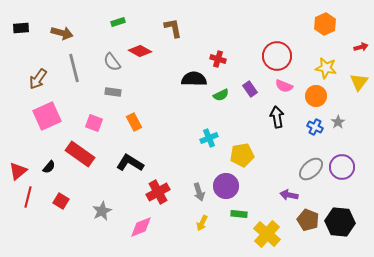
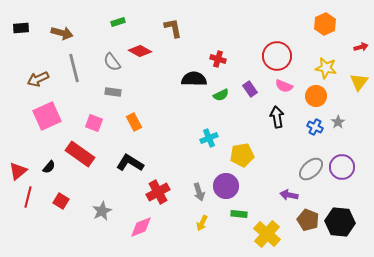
brown arrow at (38, 79): rotated 30 degrees clockwise
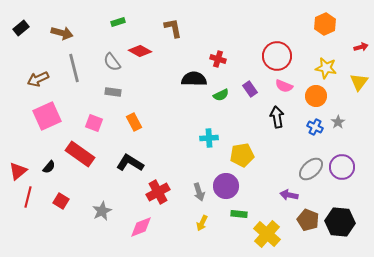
black rectangle at (21, 28): rotated 35 degrees counterclockwise
cyan cross at (209, 138): rotated 18 degrees clockwise
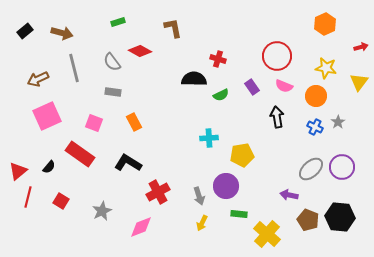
black rectangle at (21, 28): moved 4 px right, 3 px down
purple rectangle at (250, 89): moved 2 px right, 2 px up
black L-shape at (130, 163): moved 2 px left
gray arrow at (199, 192): moved 4 px down
black hexagon at (340, 222): moved 5 px up
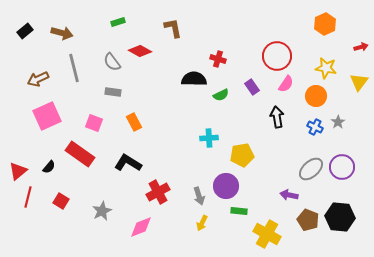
pink semicircle at (284, 86): moved 2 px right, 2 px up; rotated 78 degrees counterclockwise
green rectangle at (239, 214): moved 3 px up
yellow cross at (267, 234): rotated 12 degrees counterclockwise
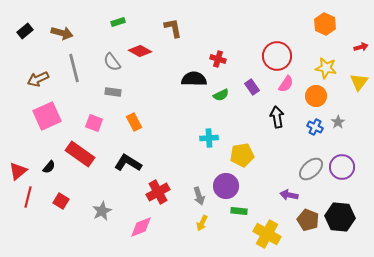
orange hexagon at (325, 24): rotated 10 degrees counterclockwise
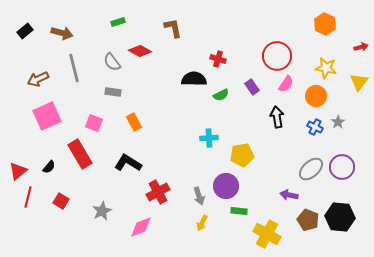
red rectangle at (80, 154): rotated 24 degrees clockwise
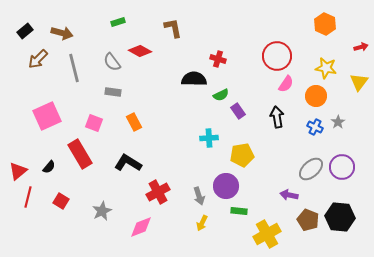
brown arrow at (38, 79): moved 20 px up; rotated 20 degrees counterclockwise
purple rectangle at (252, 87): moved 14 px left, 24 px down
yellow cross at (267, 234): rotated 32 degrees clockwise
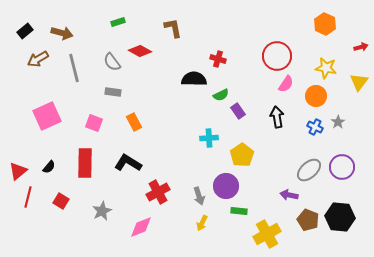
brown arrow at (38, 59): rotated 15 degrees clockwise
red rectangle at (80, 154): moved 5 px right, 9 px down; rotated 32 degrees clockwise
yellow pentagon at (242, 155): rotated 25 degrees counterclockwise
gray ellipse at (311, 169): moved 2 px left, 1 px down
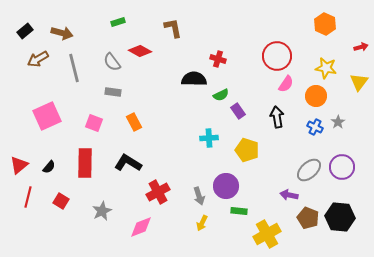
yellow pentagon at (242, 155): moved 5 px right, 5 px up; rotated 20 degrees counterclockwise
red triangle at (18, 171): moved 1 px right, 6 px up
brown pentagon at (308, 220): moved 2 px up
